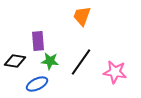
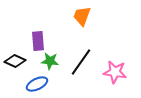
black diamond: rotated 15 degrees clockwise
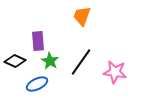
green star: rotated 24 degrees clockwise
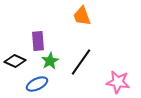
orange trapezoid: rotated 40 degrees counterclockwise
green star: rotated 12 degrees clockwise
pink star: moved 3 px right, 10 px down
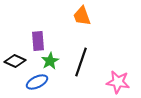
black line: rotated 16 degrees counterclockwise
blue ellipse: moved 2 px up
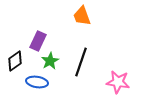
purple rectangle: rotated 30 degrees clockwise
black diamond: rotated 60 degrees counterclockwise
blue ellipse: rotated 35 degrees clockwise
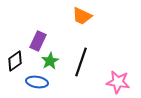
orange trapezoid: rotated 45 degrees counterclockwise
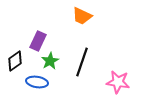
black line: moved 1 px right
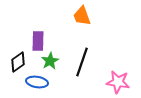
orange trapezoid: rotated 45 degrees clockwise
purple rectangle: rotated 24 degrees counterclockwise
black diamond: moved 3 px right, 1 px down
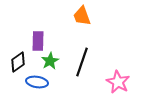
pink star: rotated 20 degrees clockwise
